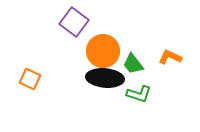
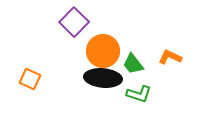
purple square: rotated 8 degrees clockwise
black ellipse: moved 2 px left
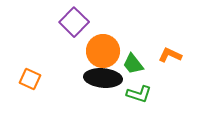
orange L-shape: moved 2 px up
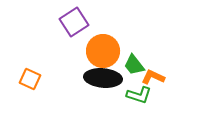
purple square: rotated 12 degrees clockwise
orange L-shape: moved 17 px left, 22 px down
green trapezoid: moved 1 px right, 1 px down
green L-shape: moved 1 px down
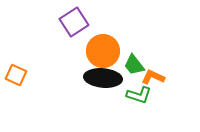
orange square: moved 14 px left, 4 px up
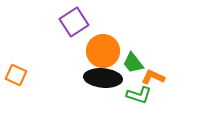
green trapezoid: moved 1 px left, 2 px up
